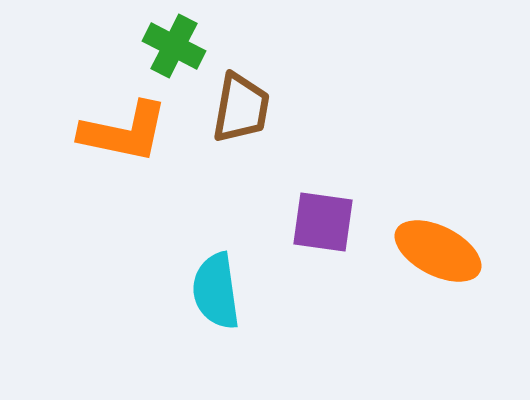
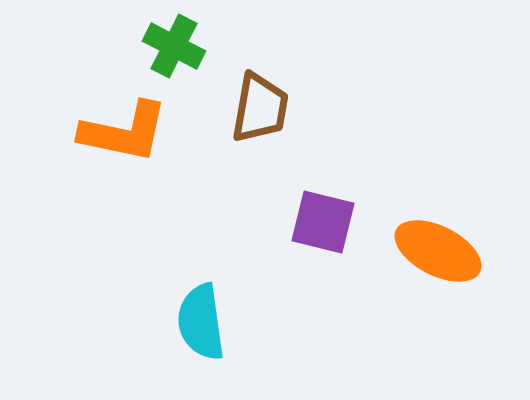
brown trapezoid: moved 19 px right
purple square: rotated 6 degrees clockwise
cyan semicircle: moved 15 px left, 31 px down
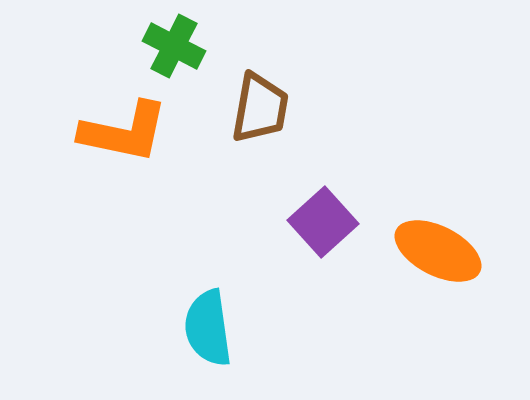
purple square: rotated 34 degrees clockwise
cyan semicircle: moved 7 px right, 6 px down
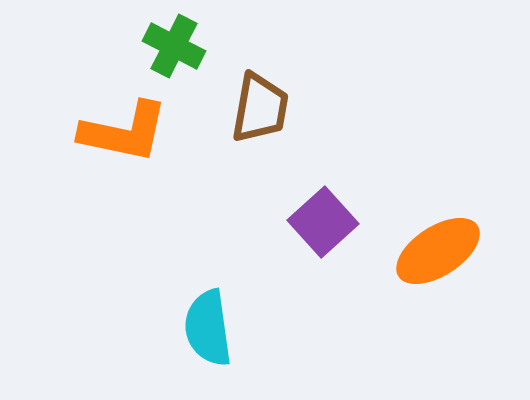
orange ellipse: rotated 60 degrees counterclockwise
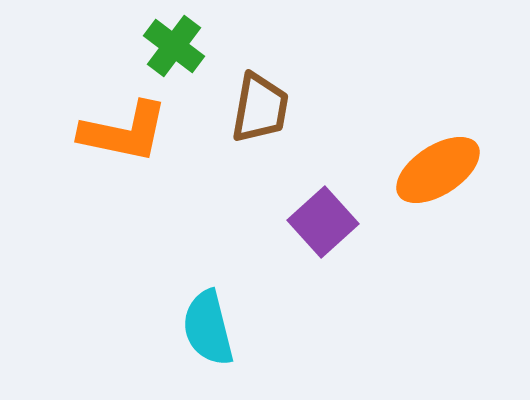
green cross: rotated 10 degrees clockwise
orange ellipse: moved 81 px up
cyan semicircle: rotated 6 degrees counterclockwise
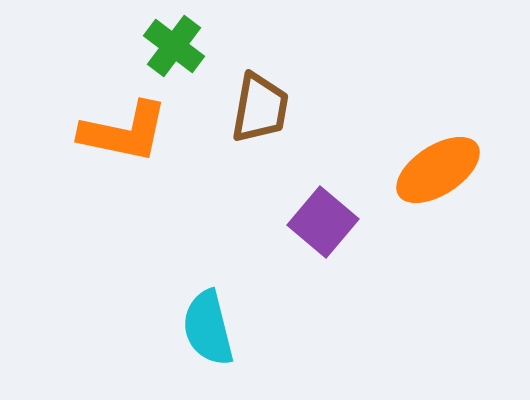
purple square: rotated 8 degrees counterclockwise
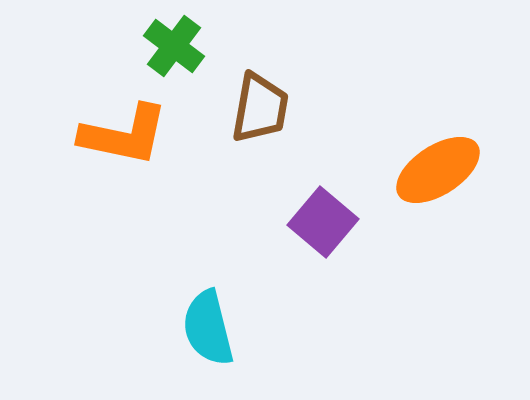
orange L-shape: moved 3 px down
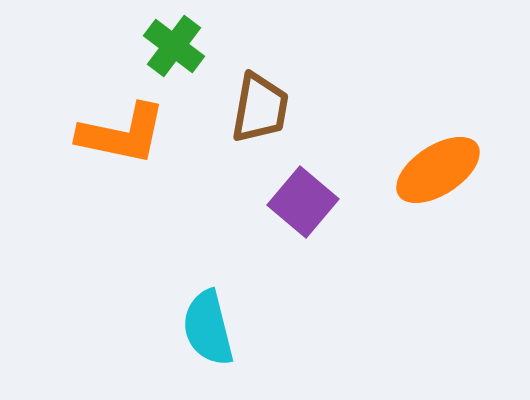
orange L-shape: moved 2 px left, 1 px up
purple square: moved 20 px left, 20 px up
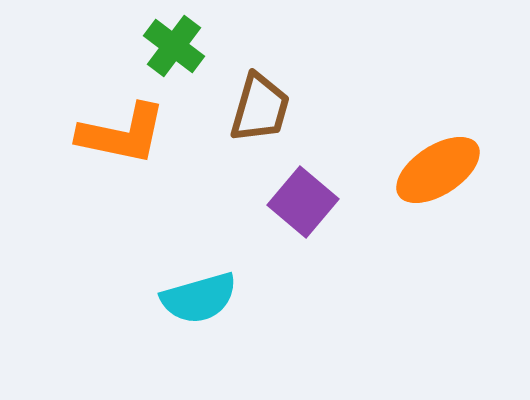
brown trapezoid: rotated 6 degrees clockwise
cyan semicircle: moved 9 px left, 30 px up; rotated 92 degrees counterclockwise
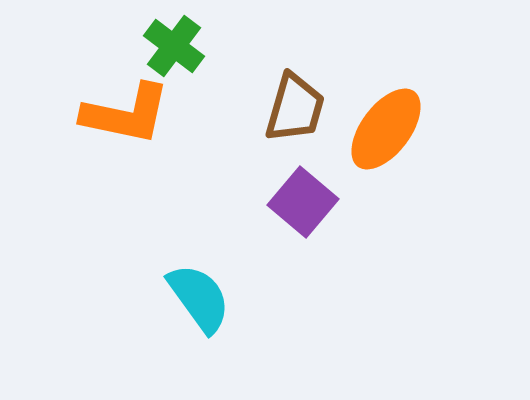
brown trapezoid: moved 35 px right
orange L-shape: moved 4 px right, 20 px up
orange ellipse: moved 52 px left, 41 px up; rotated 20 degrees counterclockwise
cyan semicircle: rotated 110 degrees counterclockwise
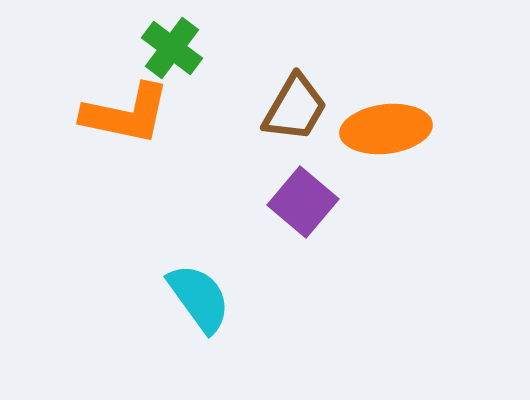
green cross: moved 2 px left, 2 px down
brown trapezoid: rotated 14 degrees clockwise
orange ellipse: rotated 46 degrees clockwise
